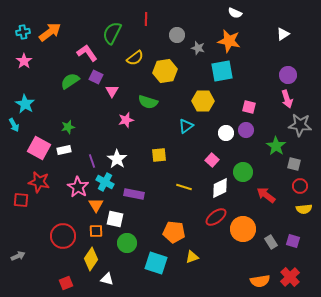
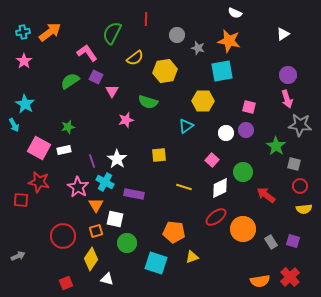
orange square at (96, 231): rotated 16 degrees counterclockwise
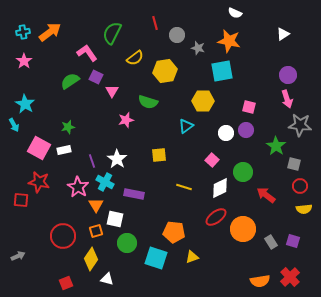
red line at (146, 19): moved 9 px right, 4 px down; rotated 16 degrees counterclockwise
cyan square at (156, 263): moved 5 px up
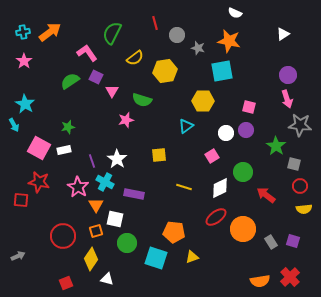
green semicircle at (148, 102): moved 6 px left, 2 px up
pink square at (212, 160): moved 4 px up; rotated 16 degrees clockwise
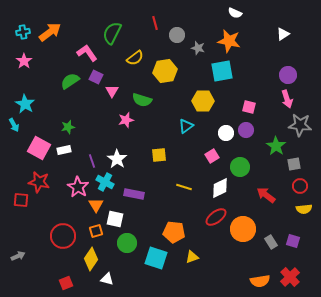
gray square at (294, 164): rotated 24 degrees counterclockwise
green circle at (243, 172): moved 3 px left, 5 px up
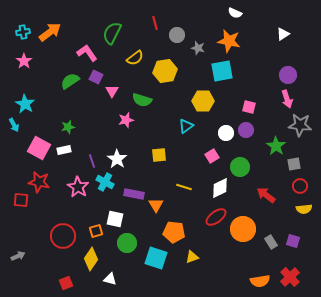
orange triangle at (96, 205): moved 60 px right
white triangle at (107, 279): moved 3 px right
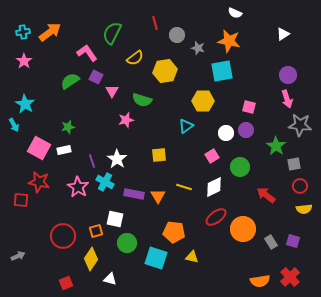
white diamond at (220, 188): moved 6 px left, 1 px up
orange triangle at (156, 205): moved 2 px right, 9 px up
yellow triangle at (192, 257): rotated 32 degrees clockwise
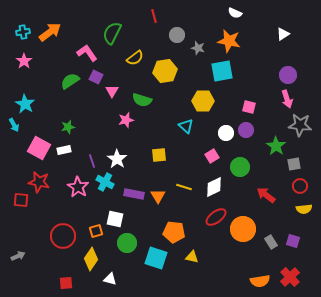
red line at (155, 23): moved 1 px left, 7 px up
cyan triangle at (186, 126): rotated 42 degrees counterclockwise
red square at (66, 283): rotated 16 degrees clockwise
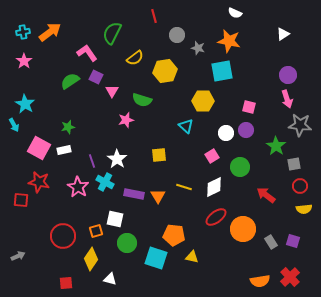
orange pentagon at (174, 232): moved 3 px down
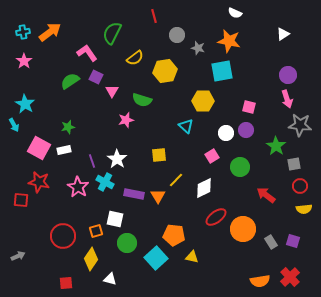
yellow line at (184, 187): moved 8 px left, 7 px up; rotated 63 degrees counterclockwise
white diamond at (214, 187): moved 10 px left, 1 px down
cyan square at (156, 258): rotated 30 degrees clockwise
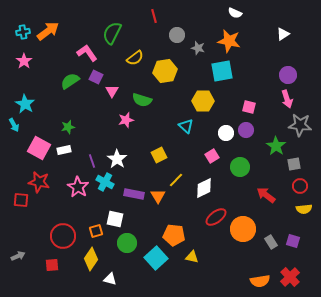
orange arrow at (50, 32): moved 2 px left, 1 px up
yellow square at (159, 155): rotated 21 degrees counterclockwise
red square at (66, 283): moved 14 px left, 18 px up
